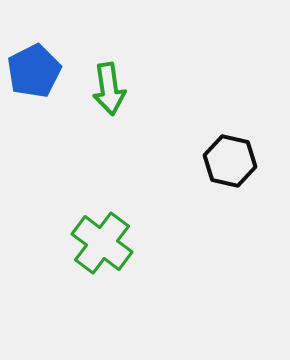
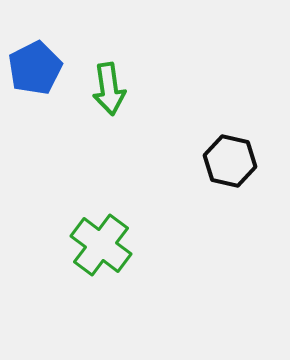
blue pentagon: moved 1 px right, 3 px up
green cross: moved 1 px left, 2 px down
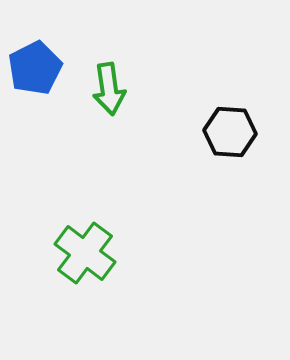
black hexagon: moved 29 px up; rotated 9 degrees counterclockwise
green cross: moved 16 px left, 8 px down
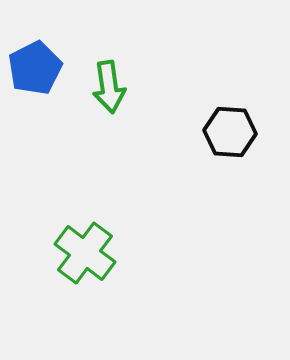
green arrow: moved 2 px up
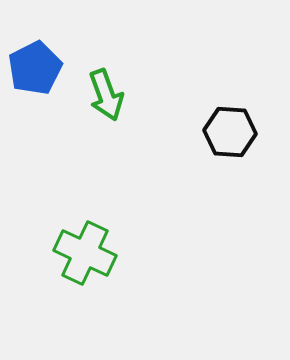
green arrow: moved 3 px left, 8 px down; rotated 12 degrees counterclockwise
green cross: rotated 12 degrees counterclockwise
